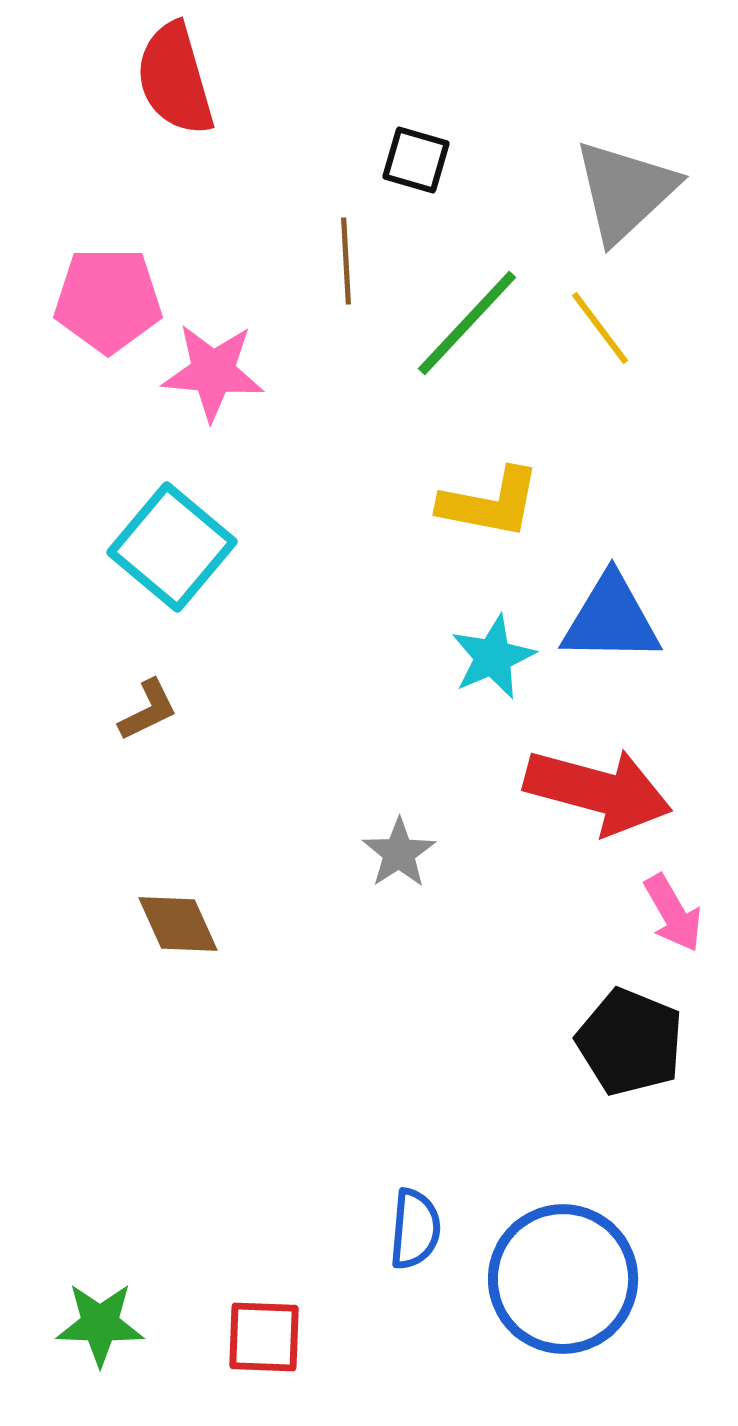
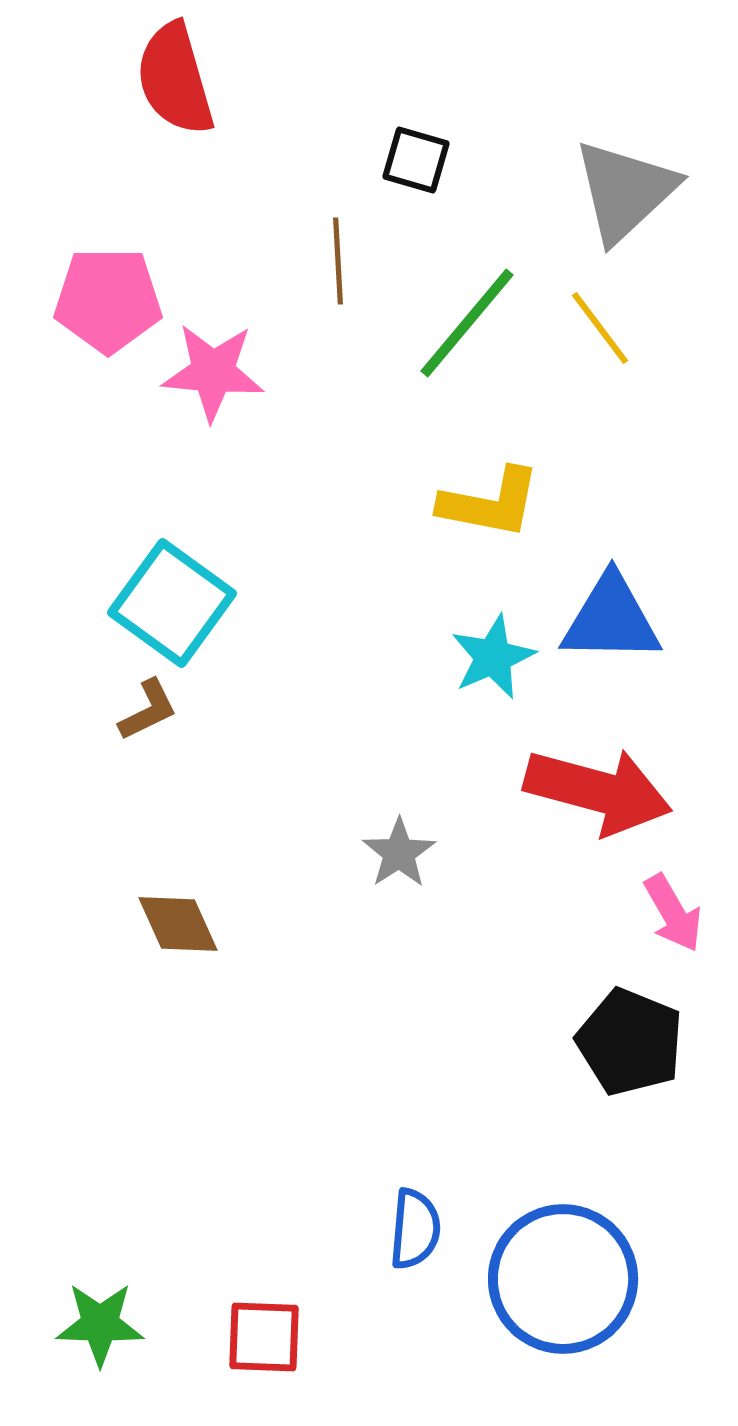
brown line: moved 8 px left
green line: rotated 3 degrees counterclockwise
cyan square: moved 56 px down; rotated 4 degrees counterclockwise
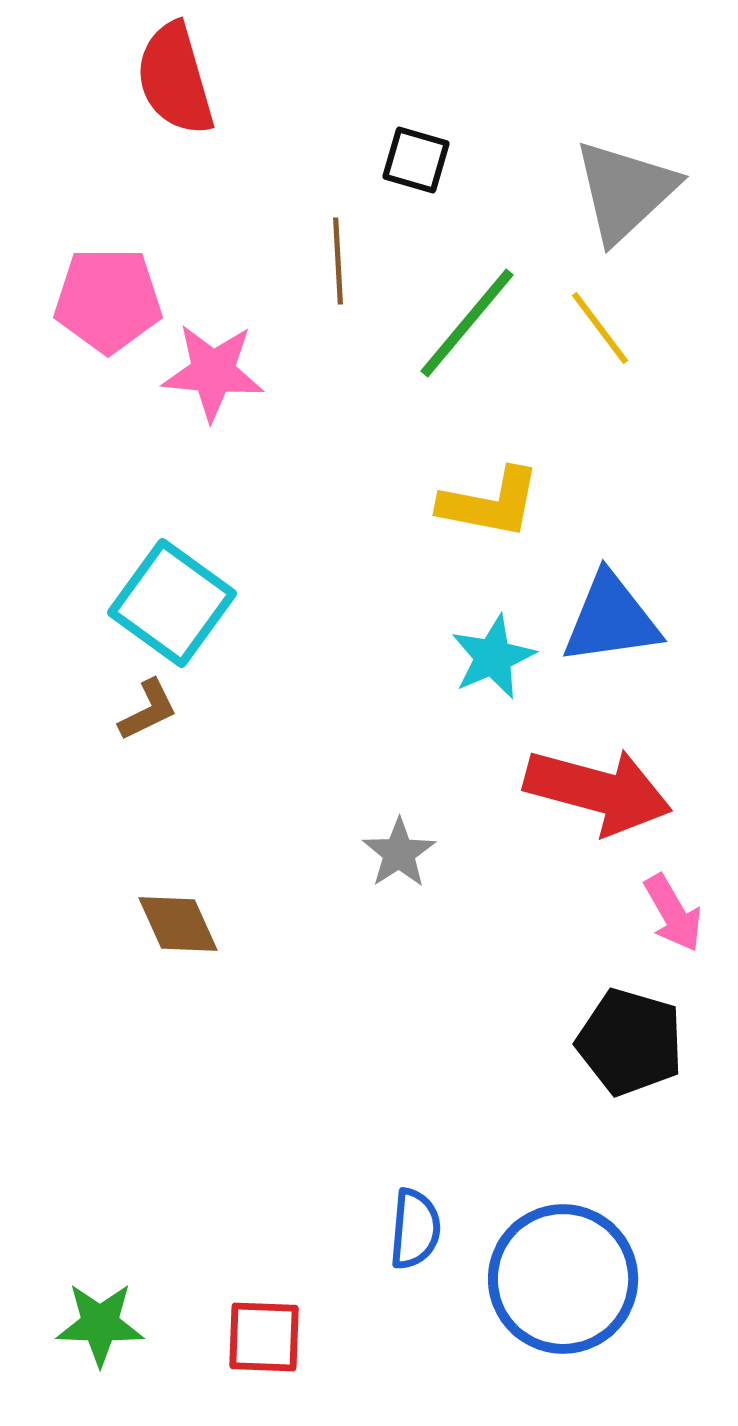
blue triangle: rotated 9 degrees counterclockwise
black pentagon: rotated 6 degrees counterclockwise
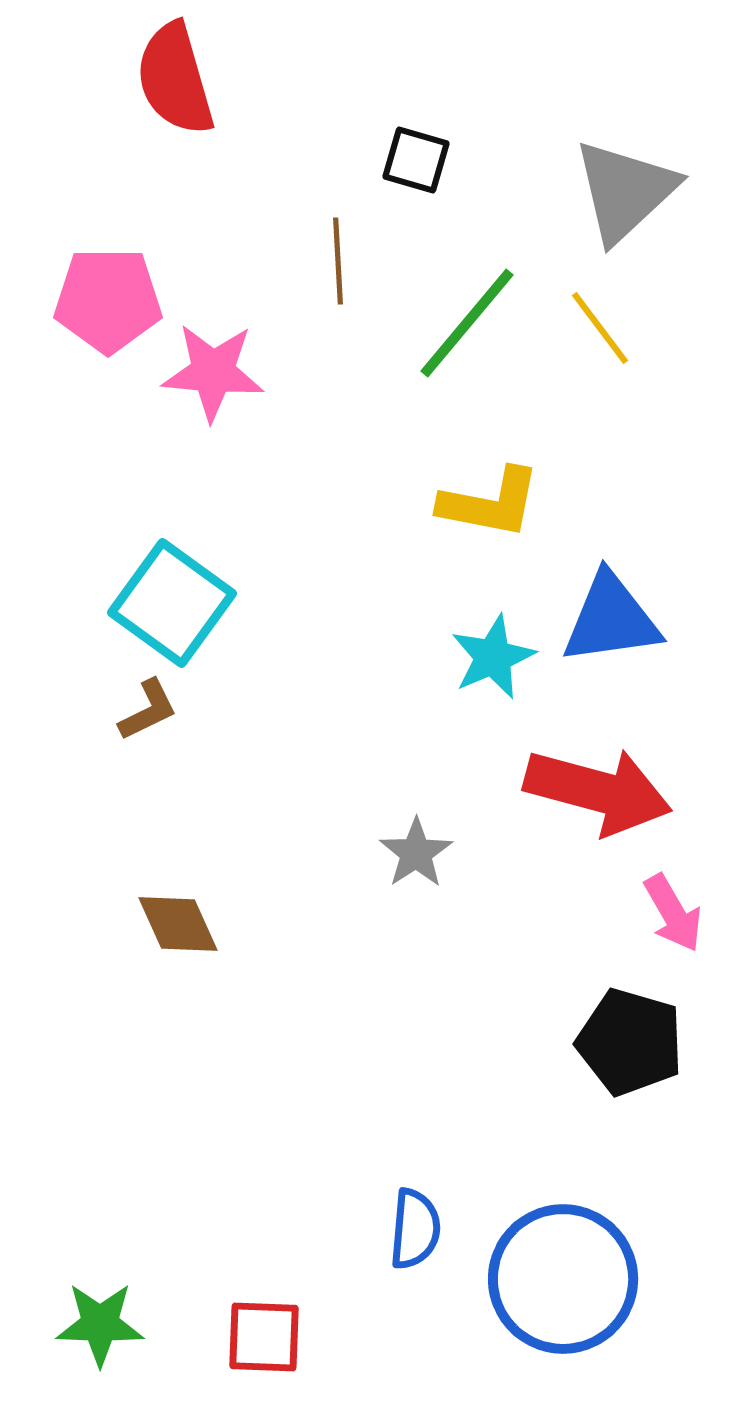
gray star: moved 17 px right
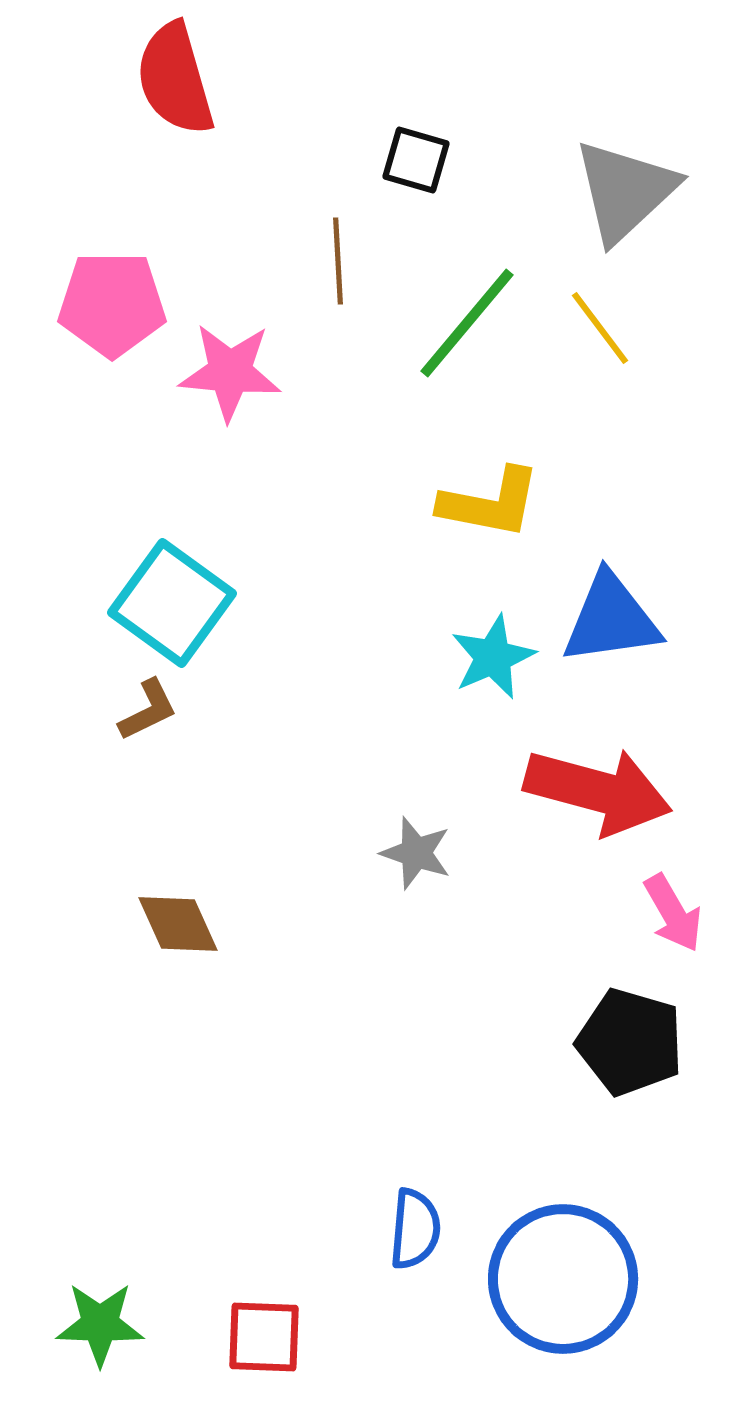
pink pentagon: moved 4 px right, 4 px down
pink star: moved 17 px right
gray star: rotated 20 degrees counterclockwise
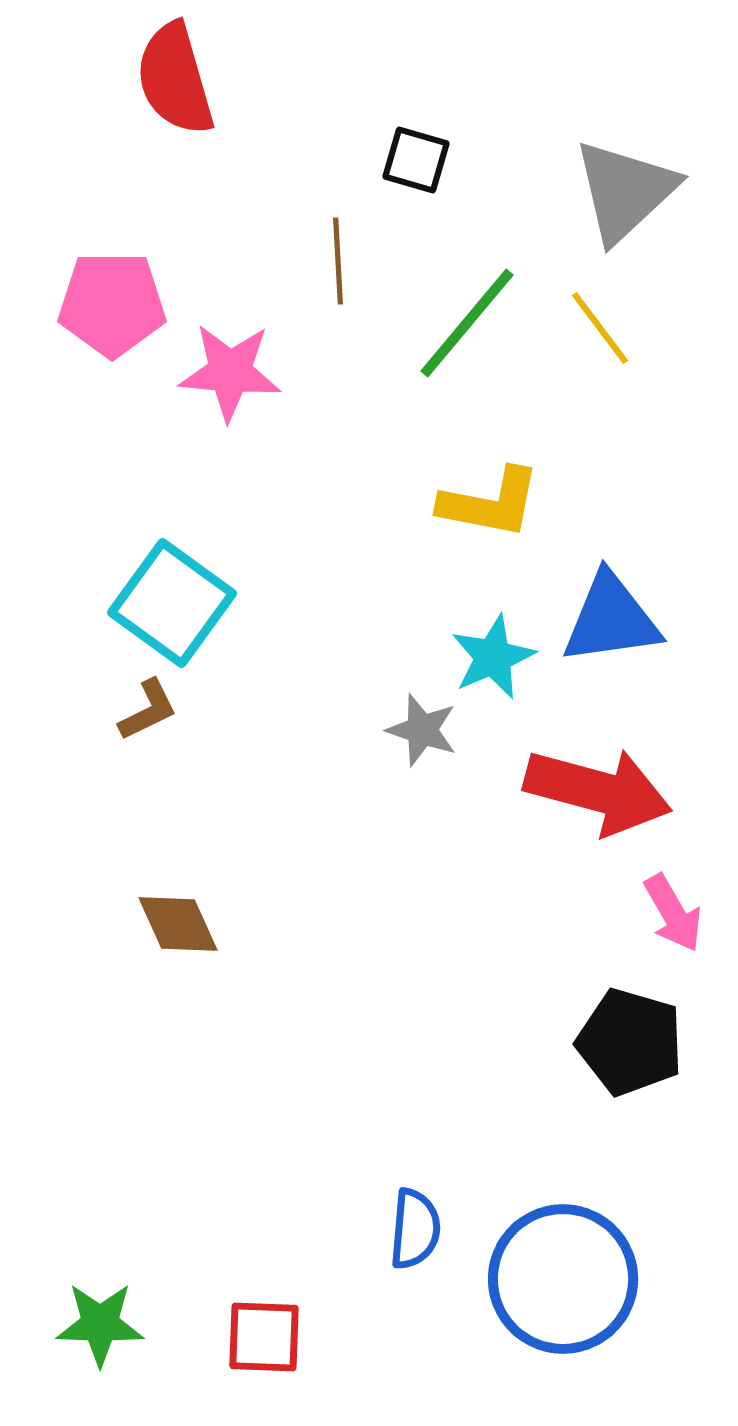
gray star: moved 6 px right, 123 px up
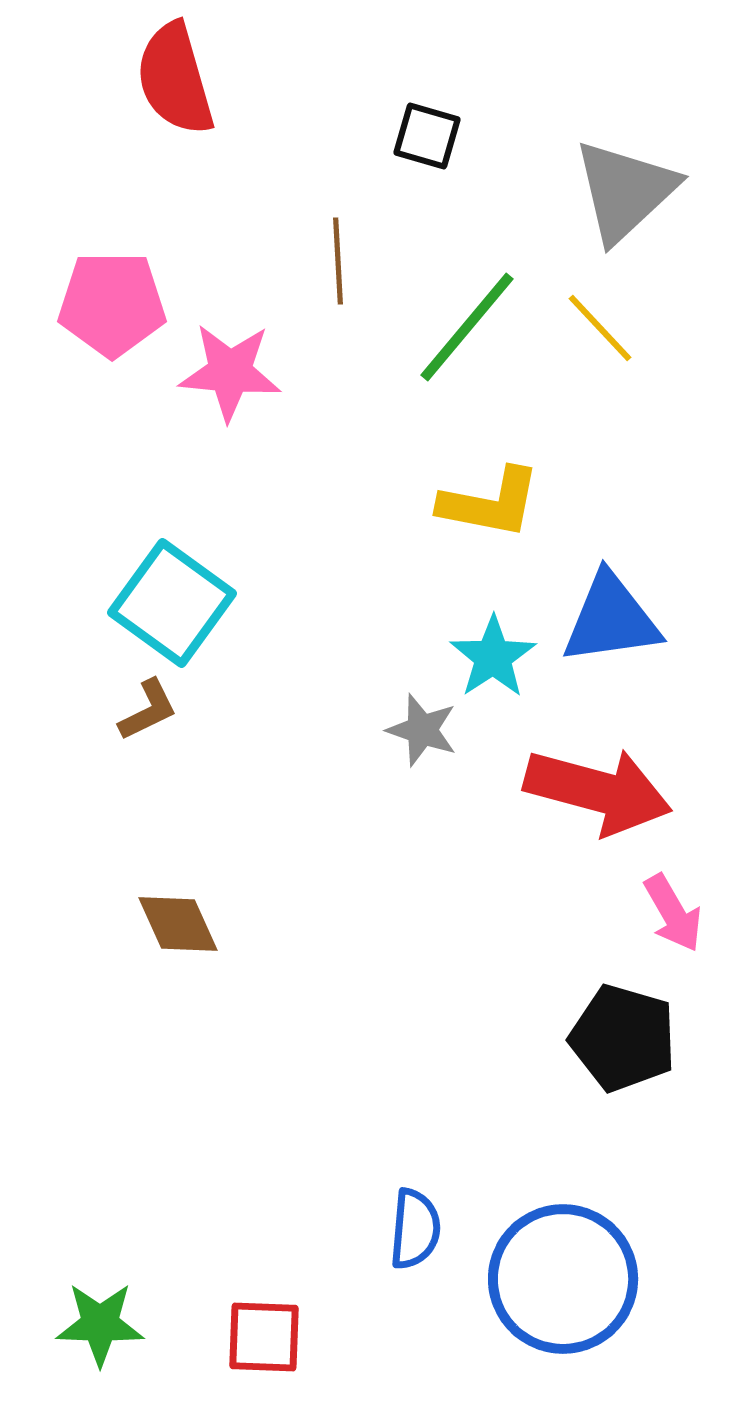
black square: moved 11 px right, 24 px up
green line: moved 4 px down
yellow line: rotated 6 degrees counterclockwise
cyan star: rotated 10 degrees counterclockwise
black pentagon: moved 7 px left, 4 px up
